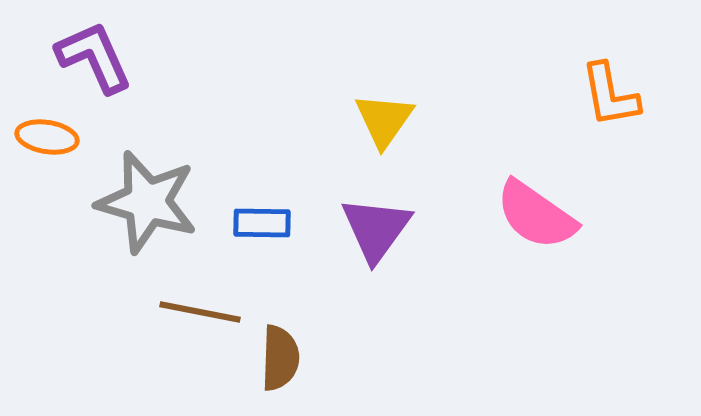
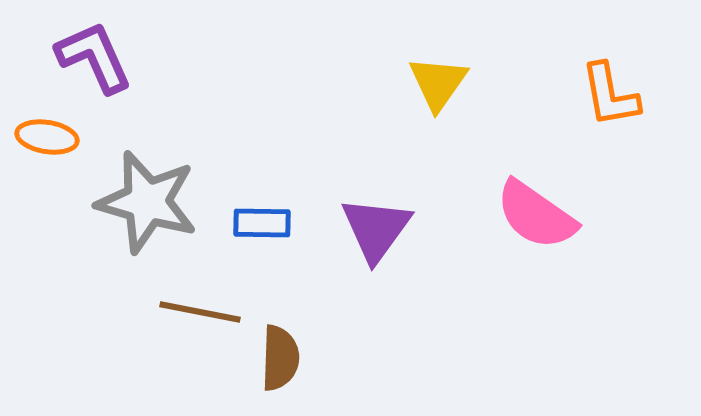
yellow triangle: moved 54 px right, 37 px up
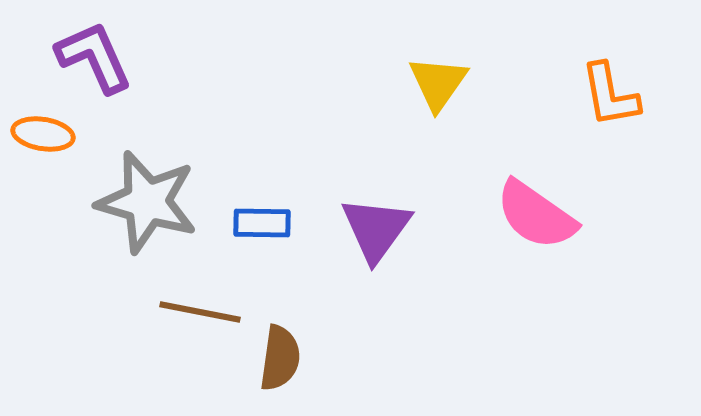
orange ellipse: moved 4 px left, 3 px up
brown semicircle: rotated 6 degrees clockwise
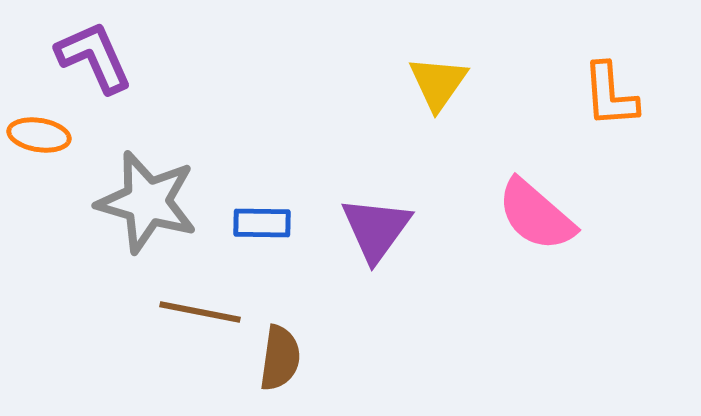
orange L-shape: rotated 6 degrees clockwise
orange ellipse: moved 4 px left, 1 px down
pink semicircle: rotated 6 degrees clockwise
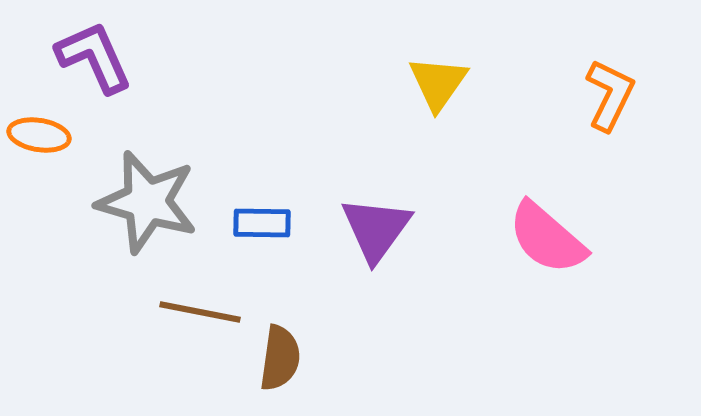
orange L-shape: rotated 150 degrees counterclockwise
pink semicircle: moved 11 px right, 23 px down
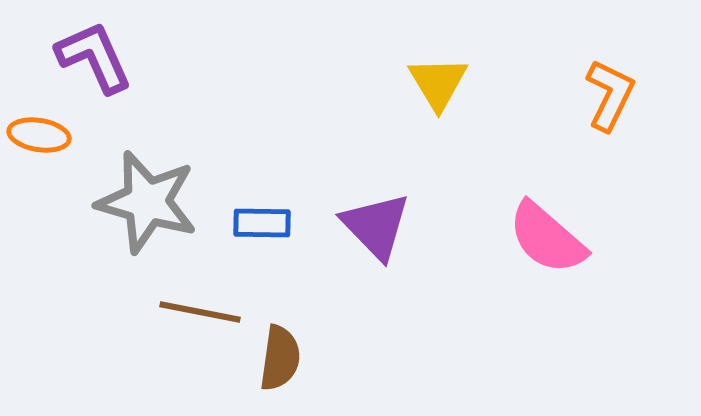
yellow triangle: rotated 6 degrees counterclockwise
purple triangle: moved 3 px up; rotated 20 degrees counterclockwise
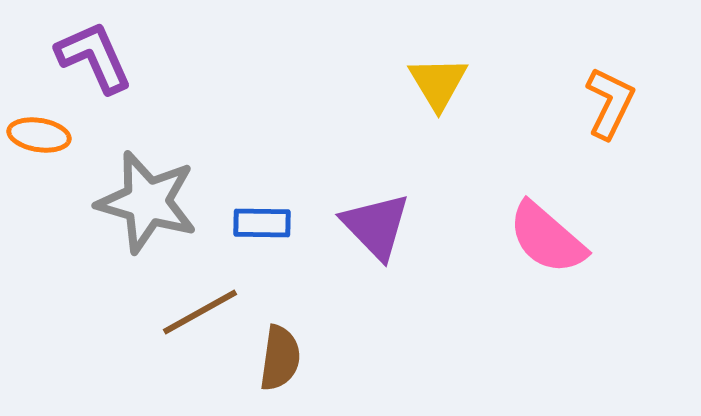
orange L-shape: moved 8 px down
brown line: rotated 40 degrees counterclockwise
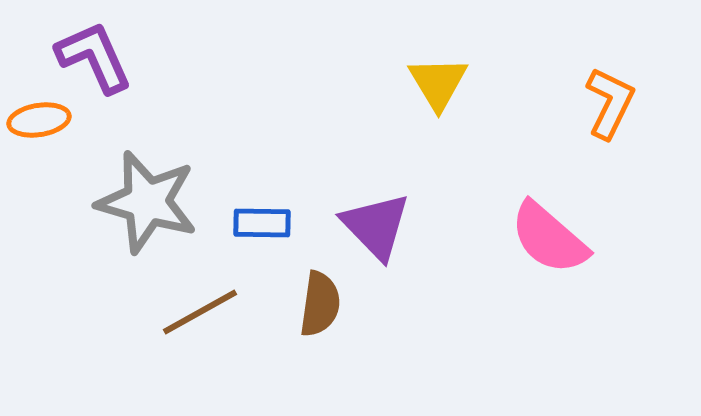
orange ellipse: moved 15 px up; rotated 18 degrees counterclockwise
pink semicircle: moved 2 px right
brown semicircle: moved 40 px right, 54 px up
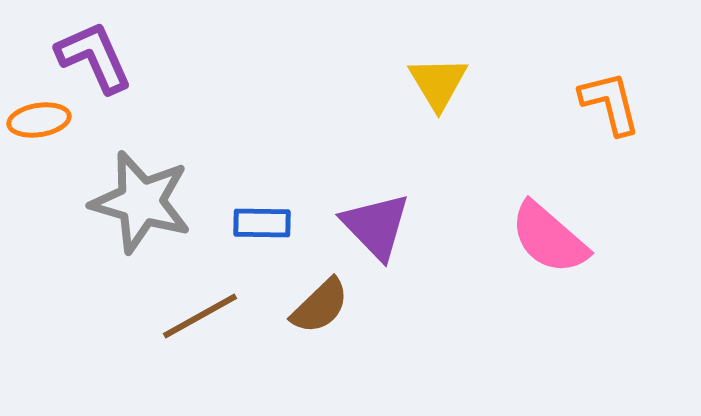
orange L-shape: rotated 40 degrees counterclockwise
gray star: moved 6 px left
brown semicircle: moved 2 px down; rotated 38 degrees clockwise
brown line: moved 4 px down
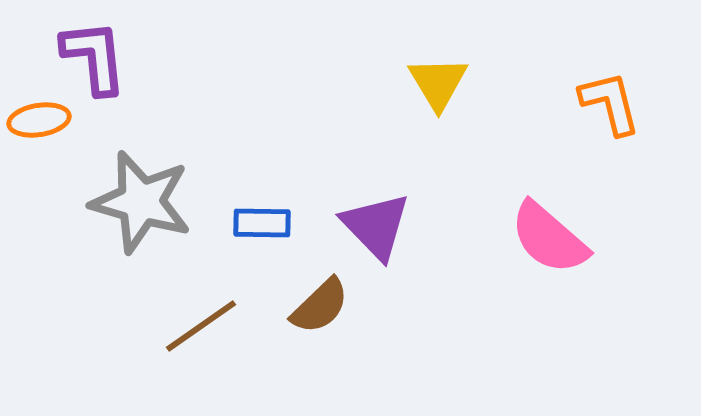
purple L-shape: rotated 18 degrees clockwise
brown line: moved 1 px right, 10 px down; rotated 6 degrees counterclockwise
